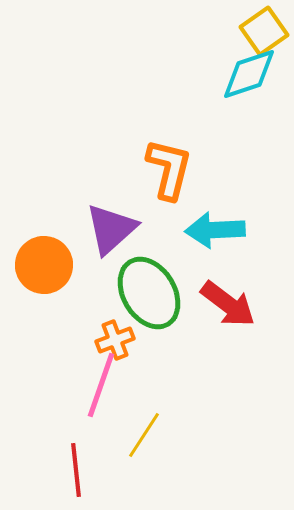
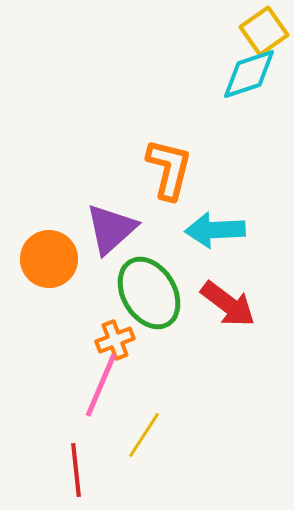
orange circle: moved 5 px right, 6 px up
pink line: rotated 4 degrees clockwise
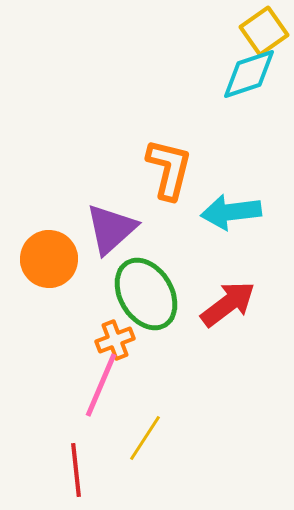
cyan arrow: moved 16 px right, 18 px up; rotated 4 degrees counterclockwise
green ellipse: moved 3 px left, 1 px down
red arrow: rotated 74 degrees counterclockwise
yellow line: moved 1 px right, 3 px down
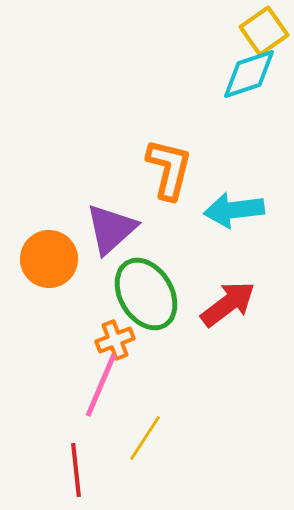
cyan arrow: moved 3 px right, 2 px up
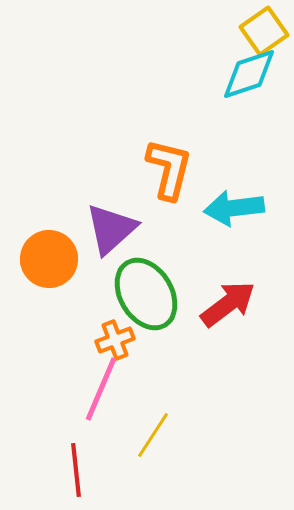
cyan arrow: moved 2 px up
pink line: moved 4 px down
yellow line: moved 8 px right, 3 px up
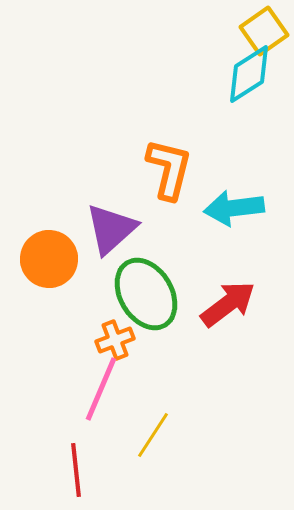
cyan diamond: rotated 14 degrees counterclockwise
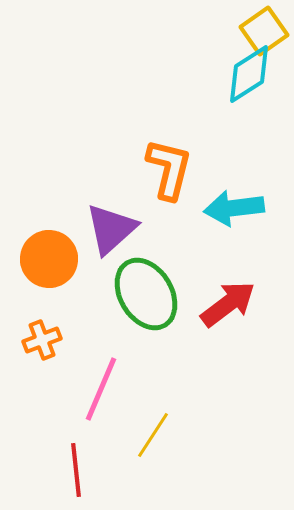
orange cross: moved 73 px left
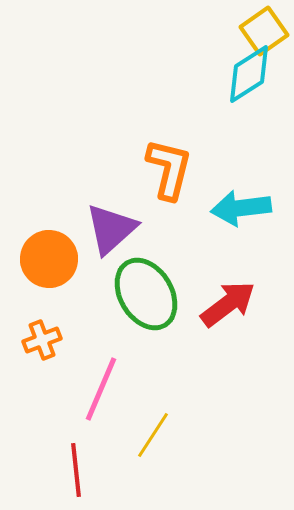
cyan arrow: moved 7 px right
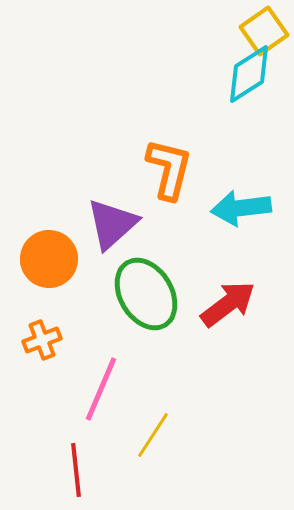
purple triangle: moved 1 px right, 5 px up
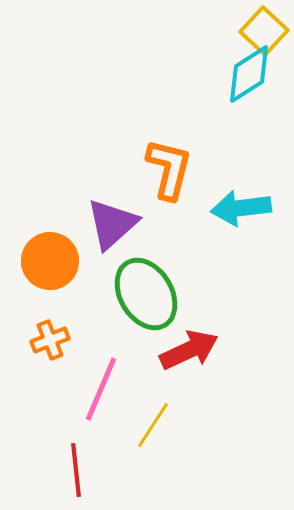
yellow square: rotated 12 degrees counterclockwise
orange circle: moved 1 px right, 2 px down
red arrow: moved 39 px left, 46 px down; rotated 12 degrees clockwise
orange cross: moved 8 px right
yellow line: moved 10 px up
